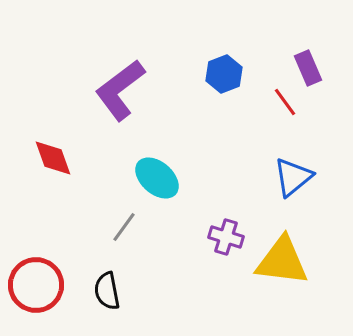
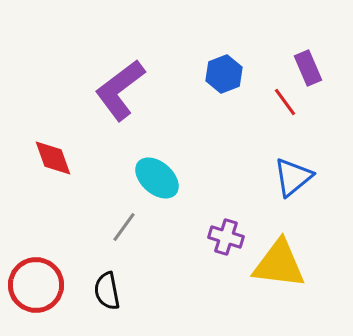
yellow triangle: moved 3 px left, 3 px down
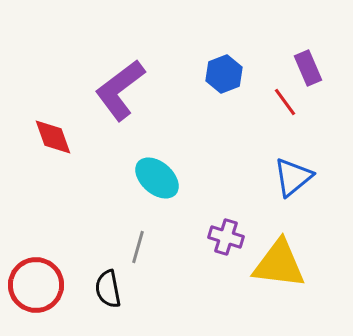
red diamond: moved 21 px up
gray line: moved 14 px right, 20 px down; rotated 20 degrees counterclockwise
black semicircle: moved 1 px right, 2 px up
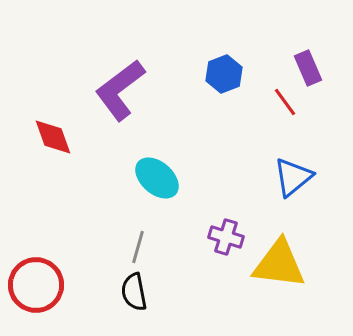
black semicircle: moved 26 px right, 3 px down
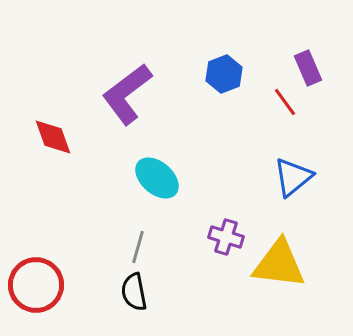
purple L-shape: moved 7 px right, 4 px down
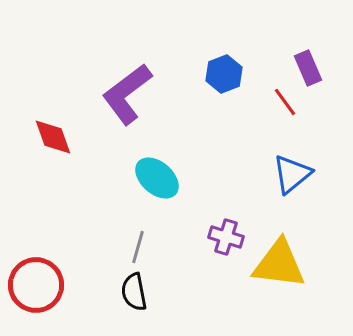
blue triangle: moved 1 px left, 3 px up
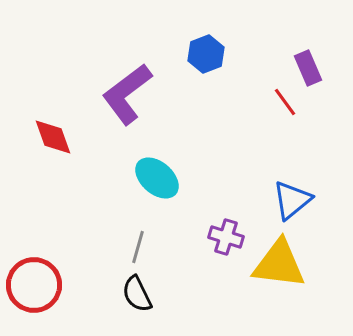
blue hexagon: moved 18 px left, 20 px up
blue triangle: moved 26 px down
red circle: moved 2 px left
black semicircle: moved 3 px right, 2 px down; rotated 15 degrees counterclockwise
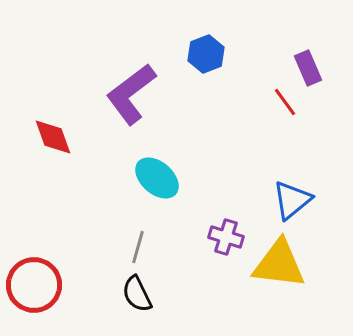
purple L-shape: moved 4 px right
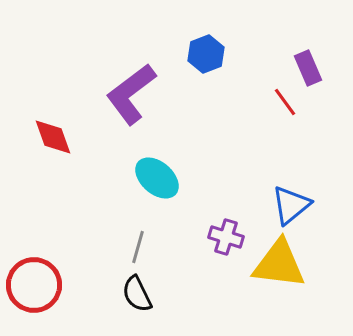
blue triangle: moved 1 px left, 5 px down
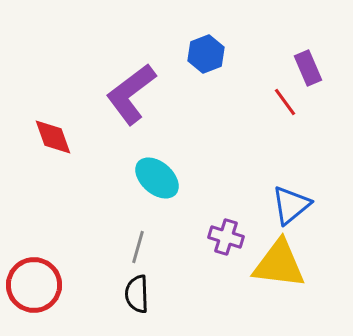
black semicircle: rotated 24 degrees clockwise
